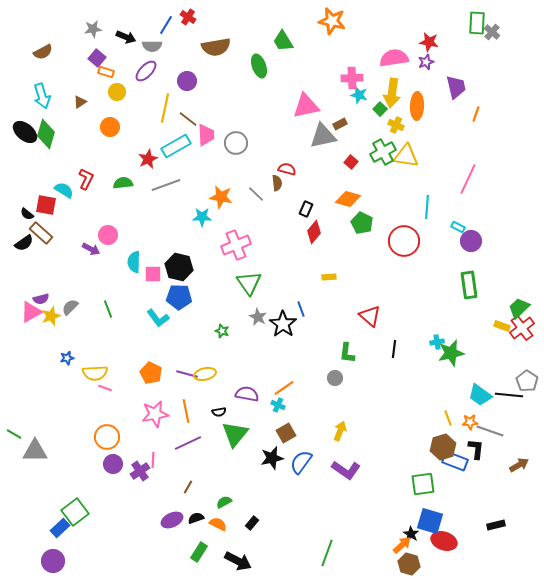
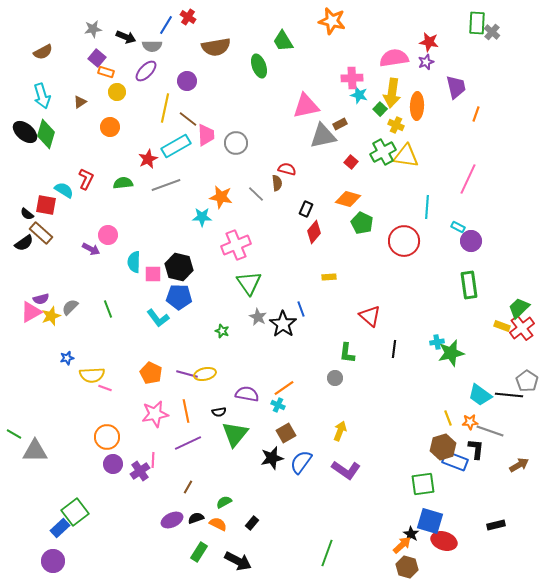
yellow semicircle at (95, 373): moved 3 px left, 2 px down
brown hexagon at (409, 564): moved 2 px left, 3 px down
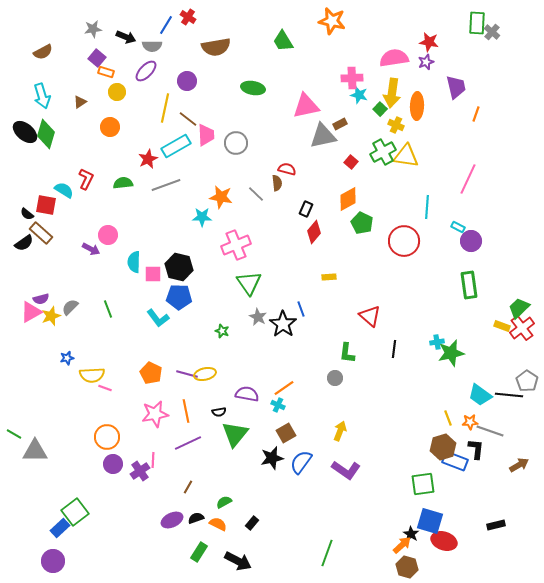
green ellipse at (259, 66): moved 6 px left, 22 px down; rotated 60 degrees counterclockwise
orange diamond at (348, 199): rotated 45 degrees counterclockwise
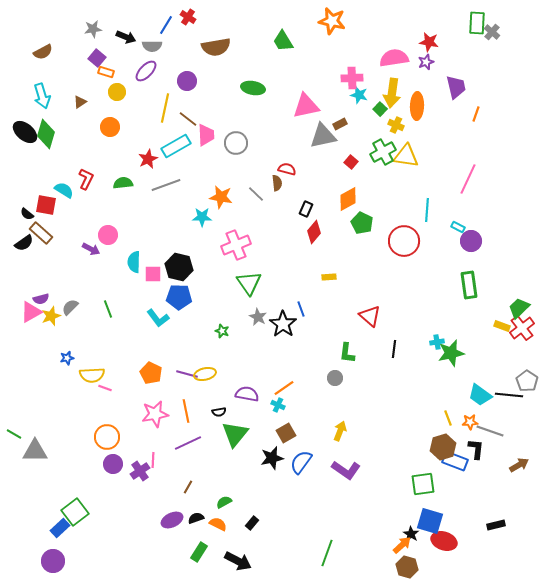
cyan line at (427, 207): moved 3 px down
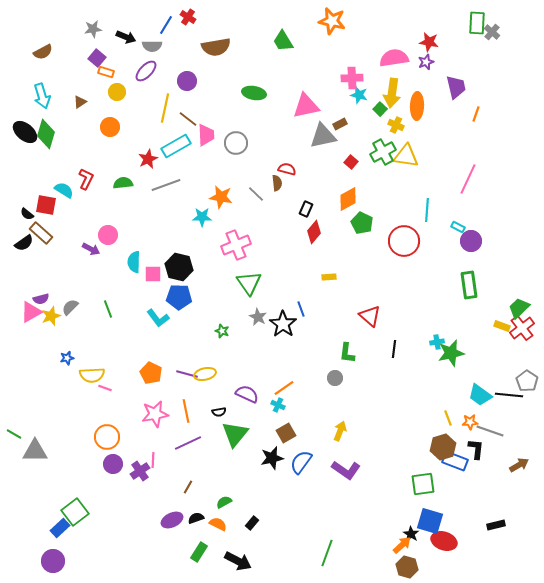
green ellipse at (253, 88): moved 1 px right, 5 px down
purple semicircle at (247, 394): rotated 15 degrees clockwise
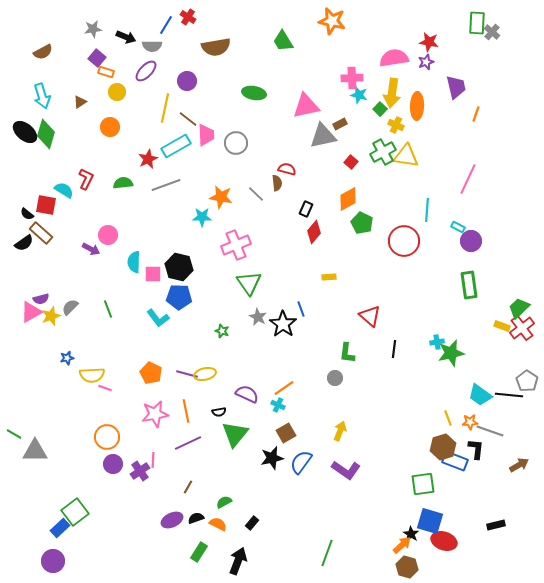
black arrow at (238, 561): rotated 96 degrees counterclockwise
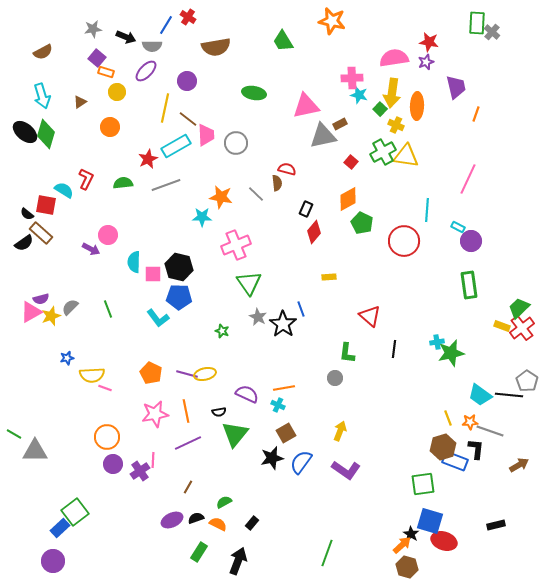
orange line at (284, 388): rotated 25 degrees clockwise
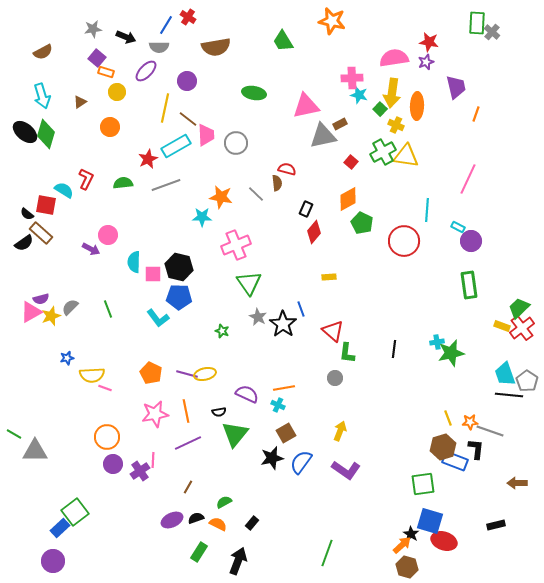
gray semicircle at (152, 46): moved 7 px right, 1 px down
red triangle at (370, 316): moved 37 px left, 15 px down
cyan trapezoid at (480, 395): moved 25 px right, 21 px up; rotated 35 degrees clockwise
brown arrow at (519, 465): moved 2 px left, 18 px down; rotated 150 degrees counterclockwise
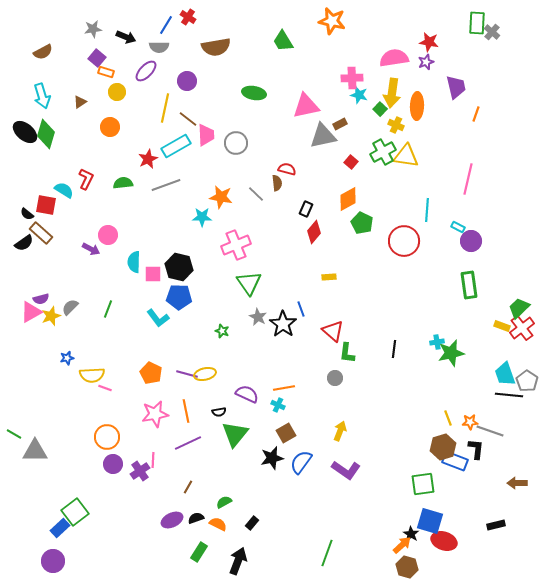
pink line at (468, 179): rotated 12 degrees counterclockwise
green line at (108, 309): rotated 42 degrees clockwise
